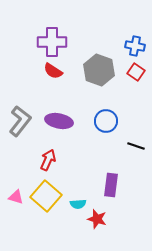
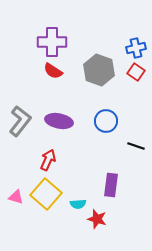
blue cross: moved 1 px right, 2 px down; rotated 24 degrees counterclockwise
yellow square: moved 2 px up
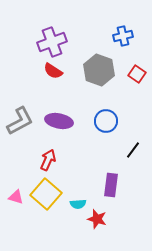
purple cross: rotated 20 degrees counterclockwise
blue cross: moved 13 px left, 12 px up
red square: moved 1 px right, 2 px down
gray L-shape: rotated 24 degrees clockwise
black line: moved 3 px left, 4 px down; rotated 72 degrees counterclockwise
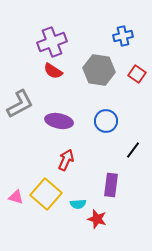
gray hexagon: rotated 12 degrees counterclockwise
gray L-shape: moved 17 px up
red arrow: moved 18 px right
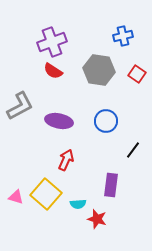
gray L-shape: moved 2 px down
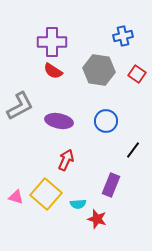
purple cross: rotated 20 degrees clockwise
purple rectangle: rotated 15 degrees clockwise
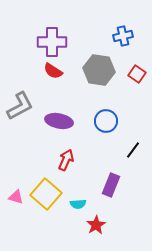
red star: moved 1 px left, 6 px down; rotated 24 degrees clockwise
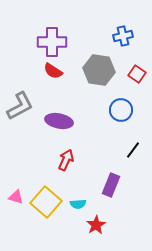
blue circle: moved 15 px right, 11 px up
yellow square: moved 8 px down
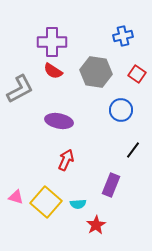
gray hexagon: moved 3 px left, 2 px down
gray L-shape: moved 17 px up
